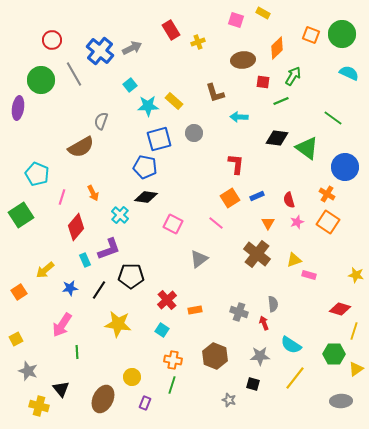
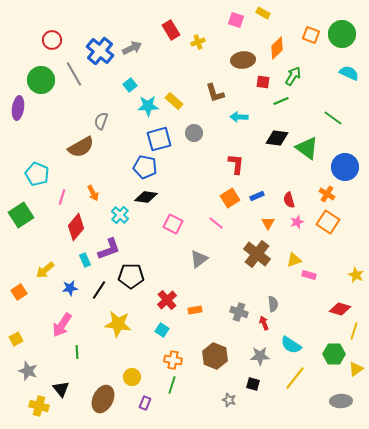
yellow star at (356, 275): rotated 14 degrees clockwise
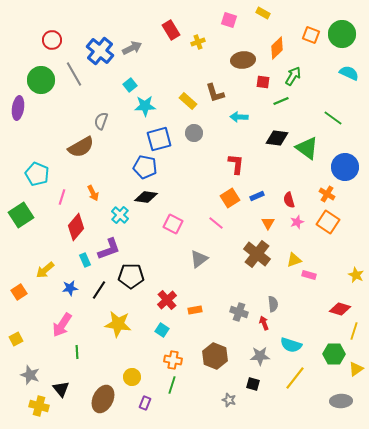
pink square at (236, 20): moved 7 px left
yellow rectangle at (174, 101): moved 14 px right
cyan star at (148, 106): moved 3 px left
cyan semicircle at (291, 345): rotated 15 degrees counterclockwise
gray star at (28, 371): moved 2 px right, 4 px down
